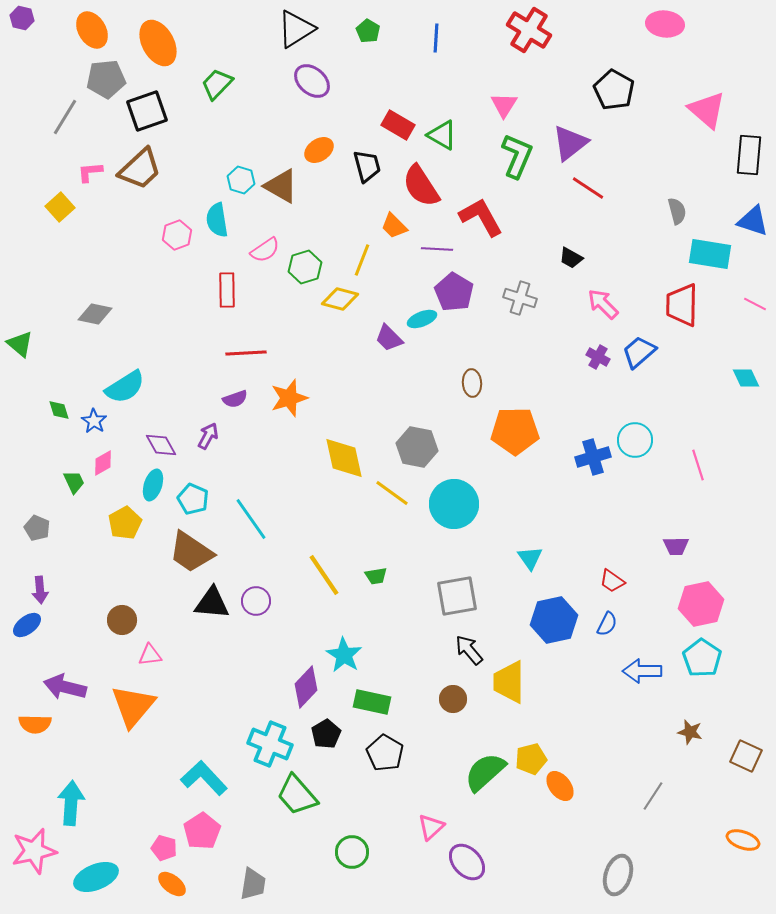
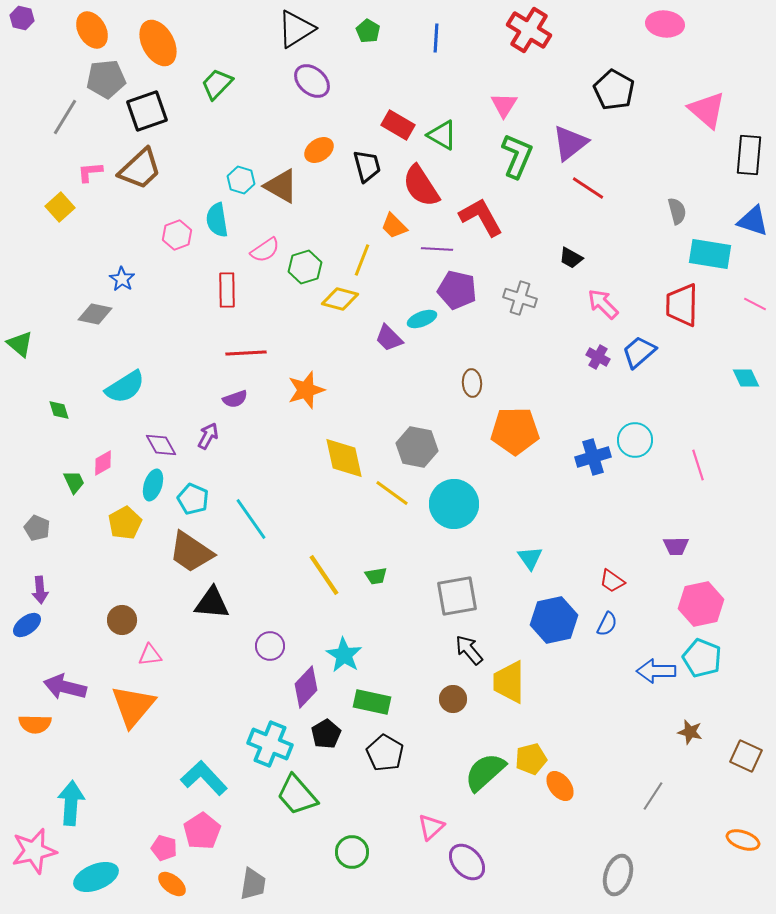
purple pentagon at (454, 292): moved 3 px right, 2 px up; rotated 18 degrees counterclockwise
orange star at (289, 398): moved 17 px right, 8 px up
blue star at (94, 421): moved 28 px right, 142 px up
purple circle at (256, 601): moved 14 px right, 45 px down
cyan pentagon at (702, 658): rotated 12 degrees counterclockwise
blue arrow at (642, 671): moved 14 px right
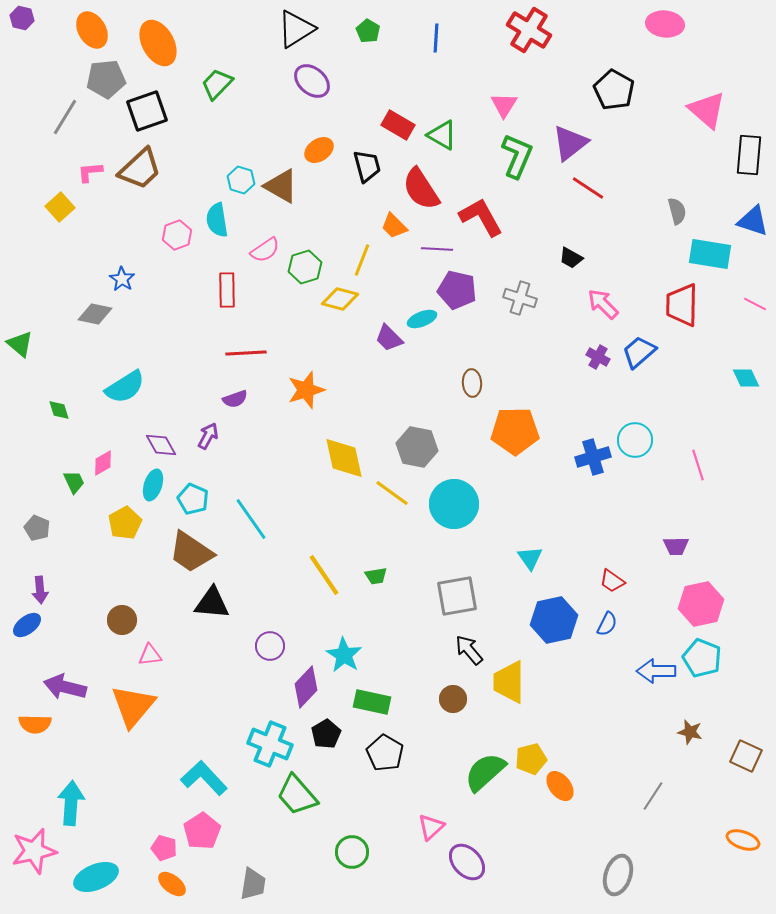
red semicircle at (421, 186): moved 3 px down
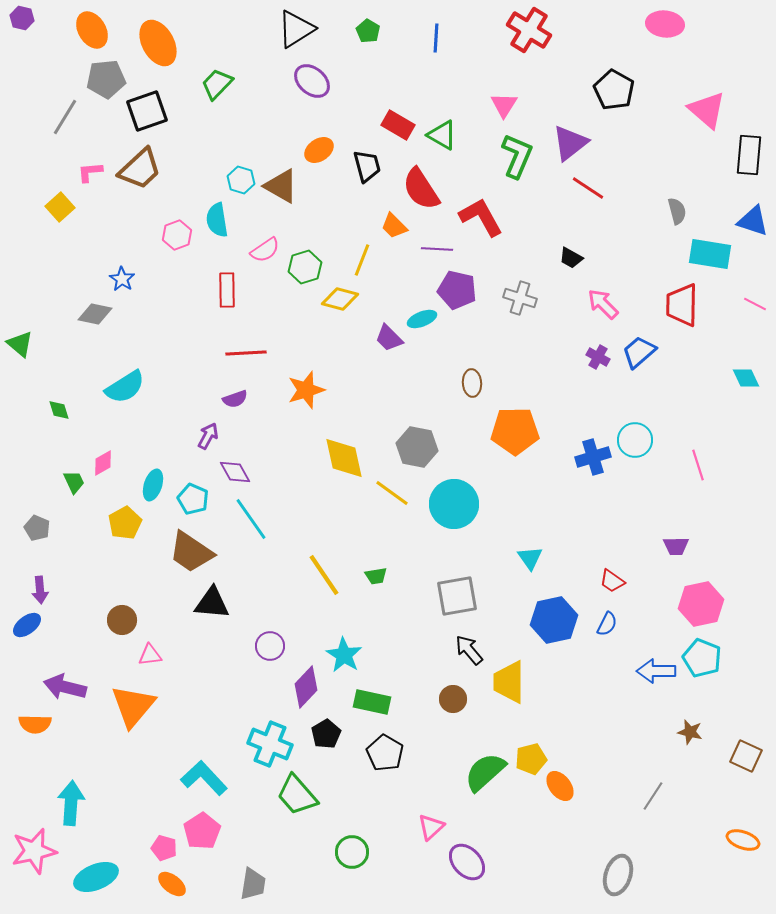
purple diamond at (161, 445): moved 74 px right, 27 px down
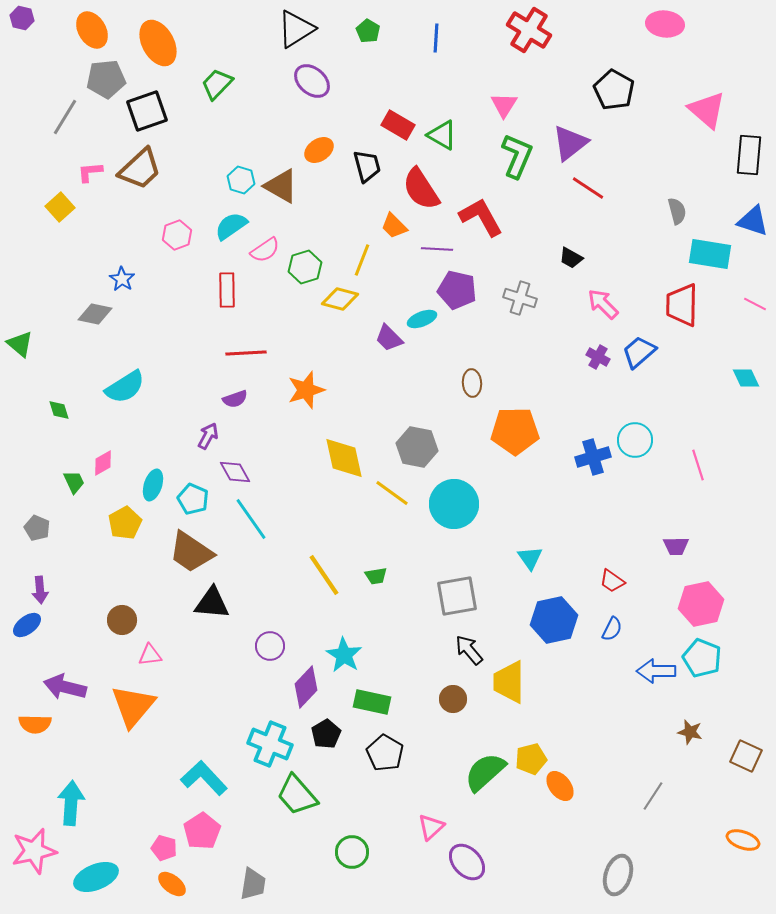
cyan semicircle at (217, 220): moved 14 px right, 6 px down; rotated 64 degrees clockwise
blue semicircle at (607, 624): moved 5 px right, 5 px down
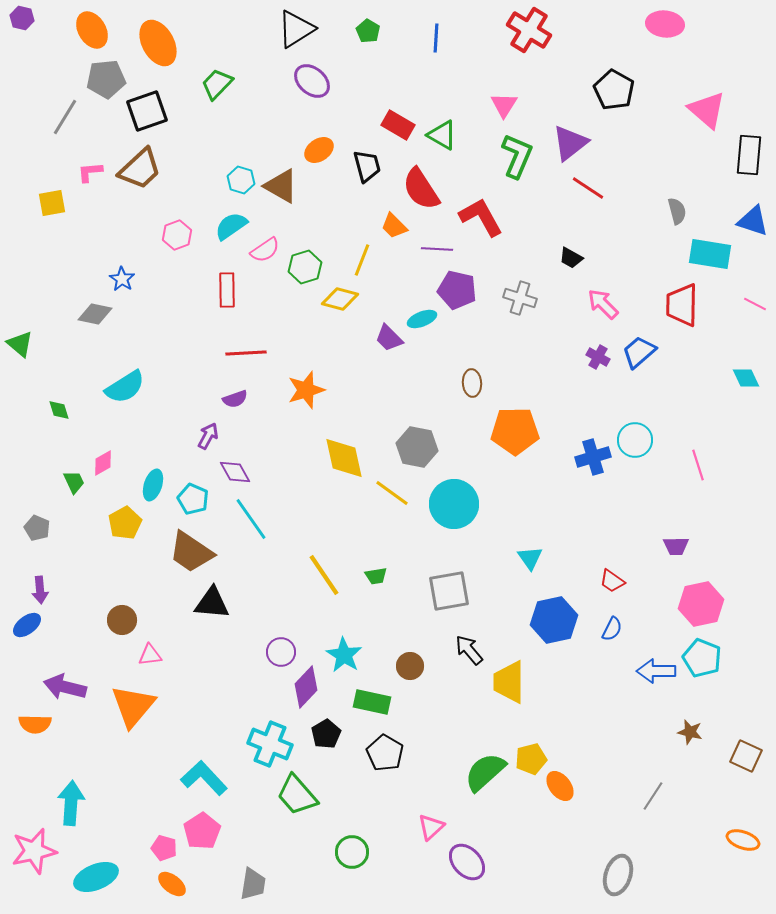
yellow square at (60, 207): moved 8 px left, 4 px up; rotated 32 degrees clockwise
gray square at (457, 596): moved 8 px left, 5 px up
purple circle at (270, 646): moved 11 px right, 6 px down
brown circle at (453, 699): moved 43 px left, 33 px up
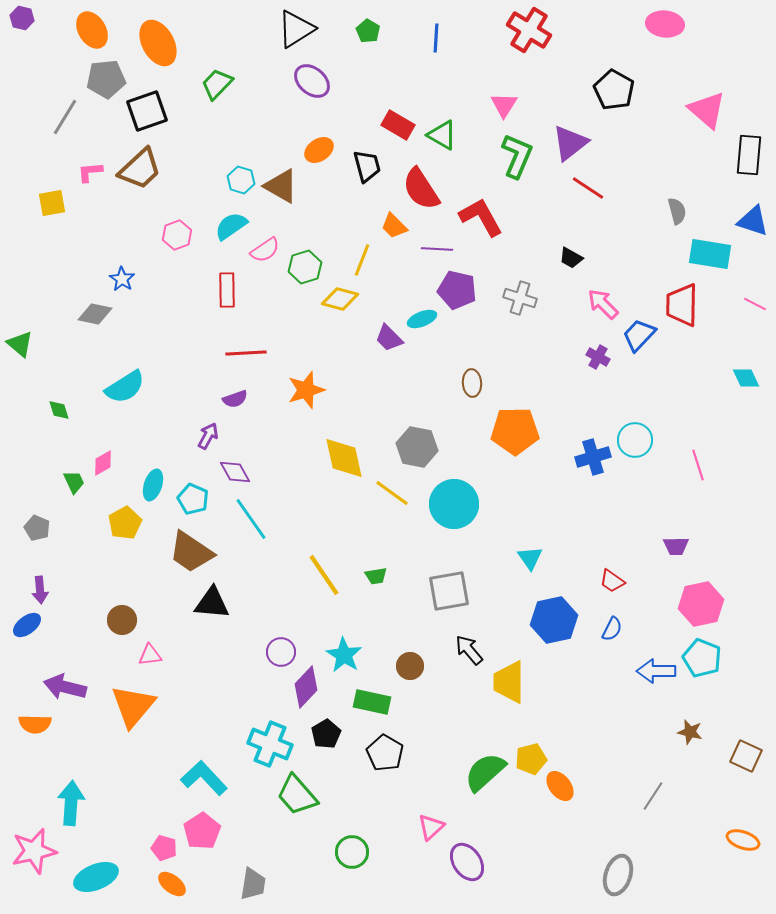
blue trapezoid at (639, 352): moved 17 px up; rotated 6 degrees counterclockwise
purple ellipse at (467, 862): rotated 9 degrees clockwise
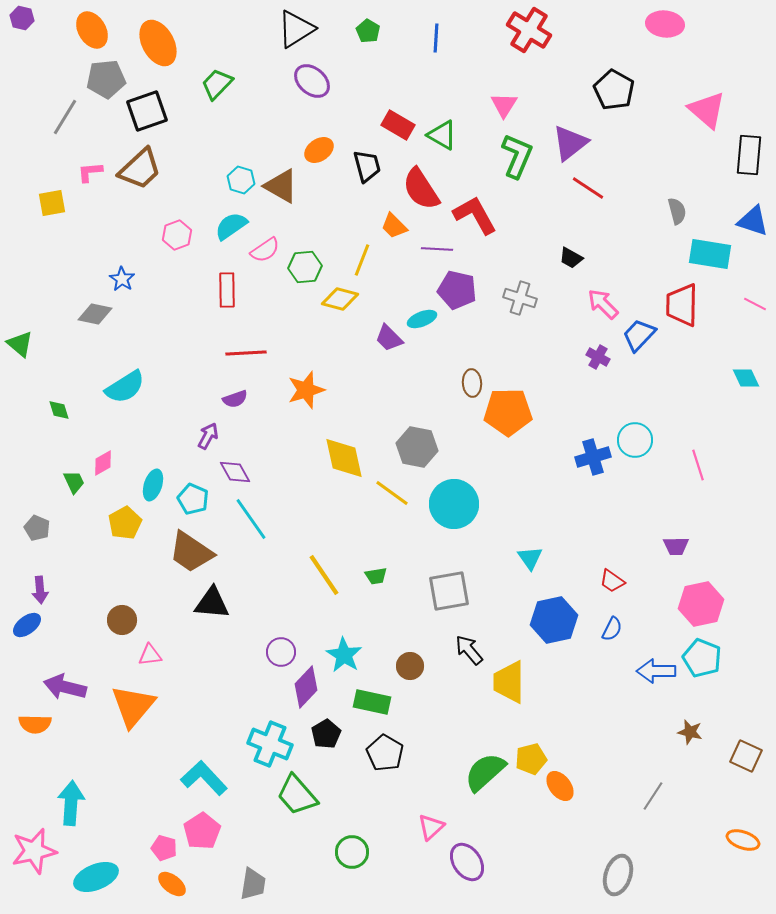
red L-shape at (481, 217): moved 6 px left, 2 px up
green hexagon at (305, 267): rotated 12 degrees clockwise
orange pentagon at (515, 431): moved 7 px left, 19 px up
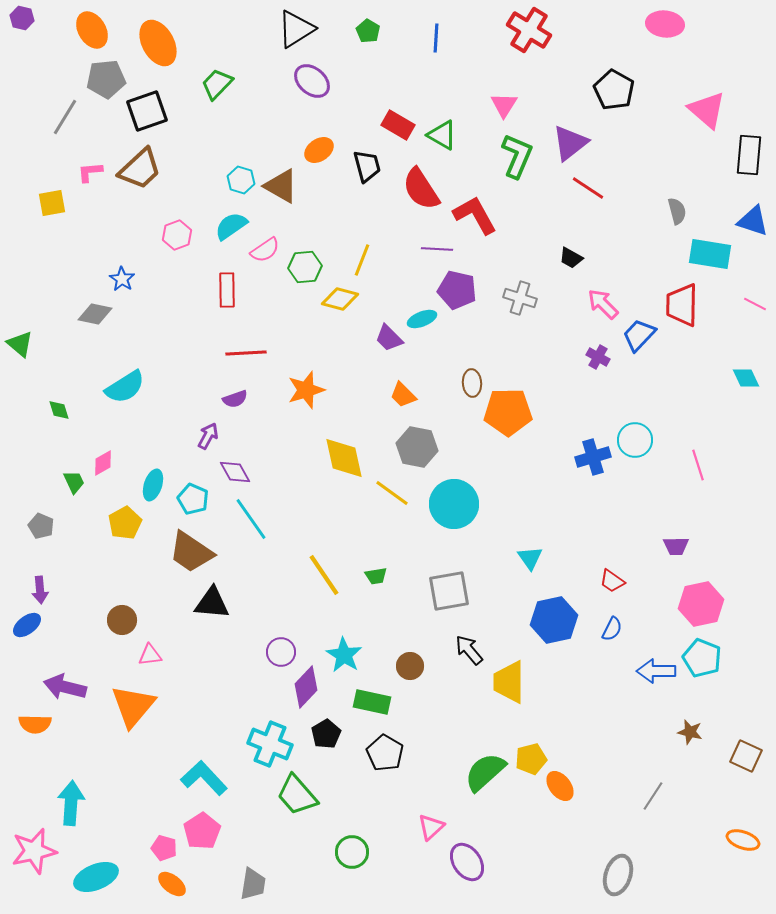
orange trapezoid at (394, 226): moved 9 px right, 169 px down
gray pentagon at (37, 528): moved 4 px right, 2 px up
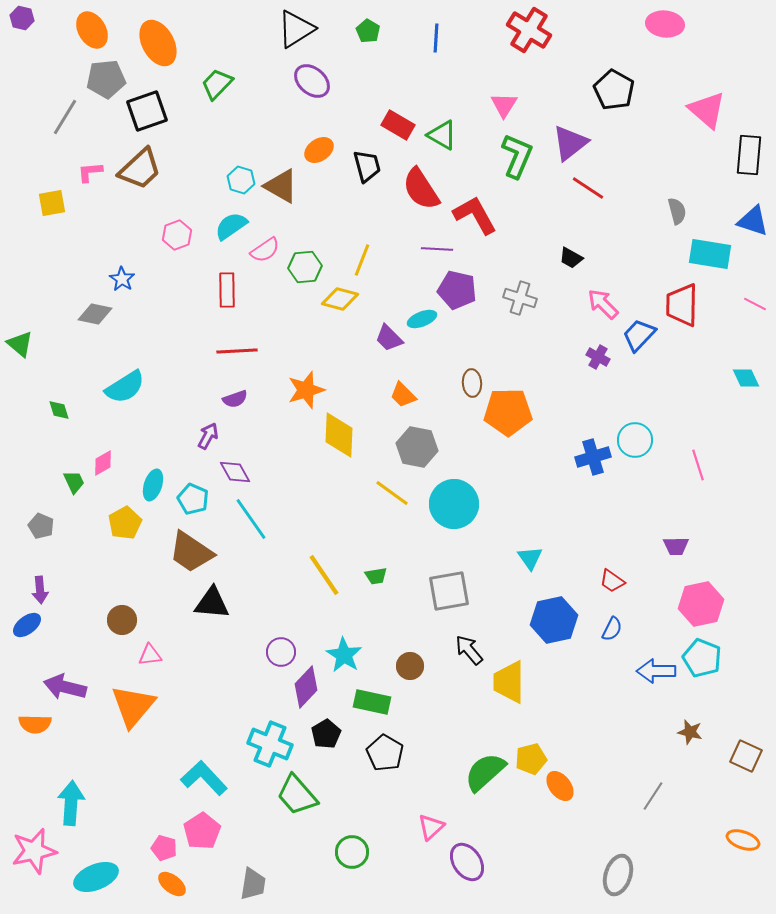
red line at (246, 353): moved 9 px left, 2 px up
yellow diamond at (344, 458): moved 5 px left, 23 px up; rotated 15 degrees clockwise
